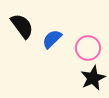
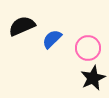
black semicircle: rotated 76 degrees counterclockwise
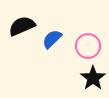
pink circle: moved 2 px up
black star: rotated 10 degrees counterclockwise
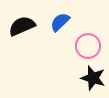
blue semicircle: moved 8 px right, 17 px up
black star: rotated 20 degrees counterclockwise
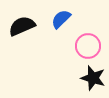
blue semicircle: moved 1 px right, 3 px up
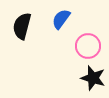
blue semicircle: rotated 10 degrees counterclockwise
black semicircle: rotated 52 degrees counterclockwise
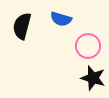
blue semicircle: rotated 110 degrees counterclockwise
